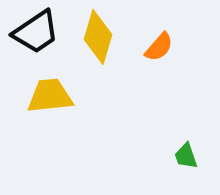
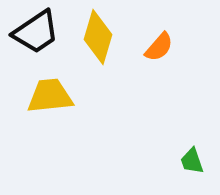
green trapezoid: moved 6 px right, 5 px down
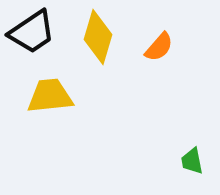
black trapezoid: moved 4 px left
green trapezoid: rotated 8 degrees clockwise
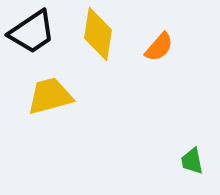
yellow diamond: moved 3 px up; rotated 8 degrees counterclockwise
yellow trapezoid: rotated 9 degrees counterclockwise
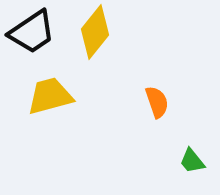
yellow diamond: moved 3 px left, 2 px up; rotated 30 degrees clockwise
orange semicircle: moved 2 px left, 55 px down; rotated 60 degrees counterclockwise
green trapezoid: rotated 28 degrees counterclockwise
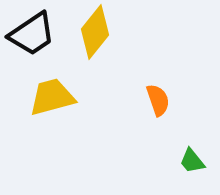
black trapezoid: moved 2 px down
yellow trapezoid: moved 2 px right, 1 px down
orange semicircle: moved 1 px right, 2 px up
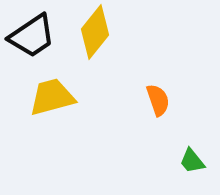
black trapezoid: moved 2 px down
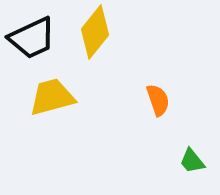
black trapezoid: moved 2 px down; rotated 9 degrees clockwise
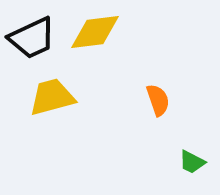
yellow diamond: rotated 44 degrees clockwise
green trapezoid: moved 1 px down; rotated 24 degrees counterclockwise
